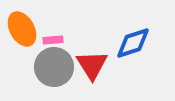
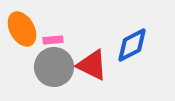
blue diamond: moved 1 px left, 2 px down; rotated 9 degrees counterclockwise
red triangle: rotated 32 degrees counterclockwise
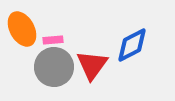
red triangle: rotated 40 degrees clockwise
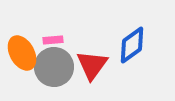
orange ellipse: moved 24 px down
blue diamond: rotated 9 degrees counterclockwise
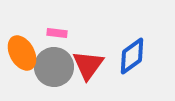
pink rectangle: moved 4 px right, 7 px up; rotated 12 degrees clockwise
blue diamond: moved 11 px down
red triangle: moved 4 px left
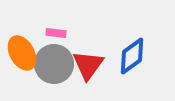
pink rectangle: moved 1 px left
gray circle: moved 3 px up
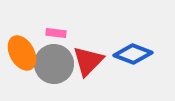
blue diamond: moved 1 px right, 2 px up; rotated 57 degrees clockwise
red triangle: moved 4 px up; rotated 8 degrees clockwise
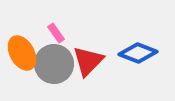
pink rectangle: rotated 48 degrees clockwise
blue diamond: moved 5 px right, 1 px up
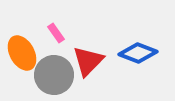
gray circle: moved 11 px down
